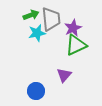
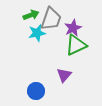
gray trapezoid: rotated 25 degrees clockwise
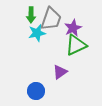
green arrow: rotated 112 degrees clockwise
purple triangle: moved 4 px left, 3 px up; rotated 14 degrees clockwise
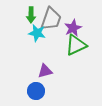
cyan star: rotated 24 degrees clockwise
purple triangle: moved 15 px left, 1 px up; rotated 21 degrees clockwise
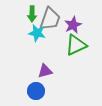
green arrow: moved 1 px right, 1 px up
gray trapezoid: moved 1 px left
purple star: moved 3 px up
